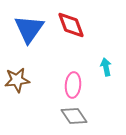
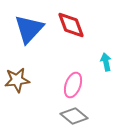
blue triangle: rotated 8 degrees clockwise
cyan arrow: moved 5 px up
pink ellipse: rotated 15 degrees clockwise
gray diamond: rotated 16 degrees counterclockwise
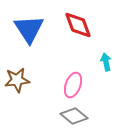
red diamond: moved 7 px right
blue triangle: rotated 16 degrees counterclockwise
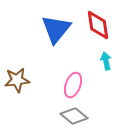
red diamond: moved 20 px right; rotated 12 degrees clockwise
blue triangle: moved 27 px right; rotated 12 degrees clockwise
cyan arrow: moved 1 px up
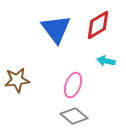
red diamond: rotated 68 degrees clockwise
blue triangle: rotated 16 degrees counterclockwise
cyan arrow: rotated 66 degrees counterclockwise
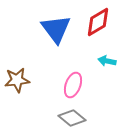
red diamond: moved 3 px up
cyan arrow: moved 1 px right
gray diamond: moved 2 px left, 2 px down
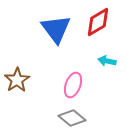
brown star: rotated 25 degrees counterclockwise
